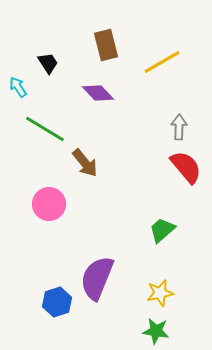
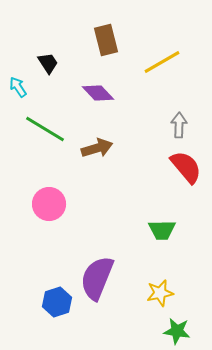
brown rectangle: moved 5 px up
gray arrow: moved 2 px up
brown arrow: moved 12 px right, 15 px up; rotated 68 degrees counterclockwise
green trapezoid: rotated 140 degrees counterclockwise
green star: moved 21 px right
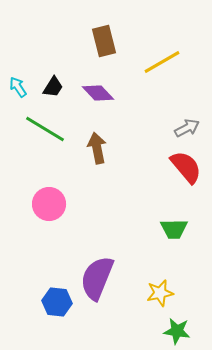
brown rectangle: moved 2 px left, 1 px down
black trapezoid: moved 5 px right, 24 px down; rotated 65 degrees clockwise
gray arrow: moved 8 px right, 3 px down; rotated 60 degrees clockwise
brown arrow: rotated 84 degrees counterclockwise
green trapezoid: moved 12 px right, 1 px up
blue hexagon: rotated 24 degrees clockwise
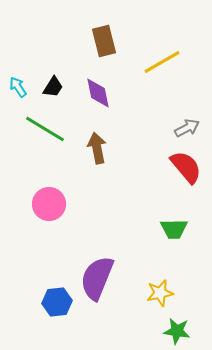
purple diamond: rotated 32 degrees clockwise
blue hexagon: rotated 12 degrees counterclockwise
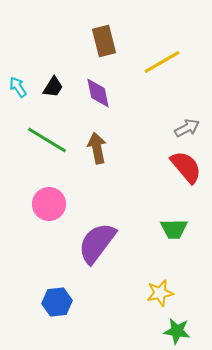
green line: moved 2 px right, 11 px down
purple semicircle: moved 35 px up; rotated 15 degrees clockwise
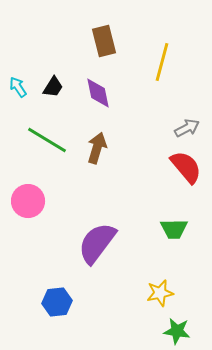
yellow line: rotated 45 degrees counterclockwise
brown arrow: rotated 28 degrees clockwise
pink circle: moved 21 px left, 3 px up
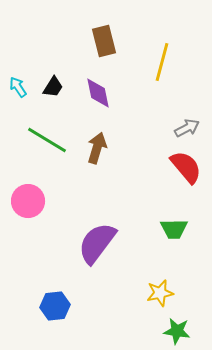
blue hexagon: moved 2 px left, 4 px down
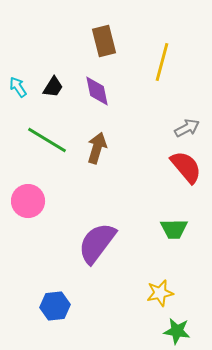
purple diamond: moved 1 px left, 2 px up
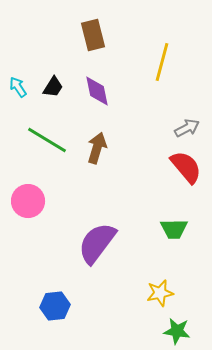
brown rectangle: moved 11 px left, 6 px up
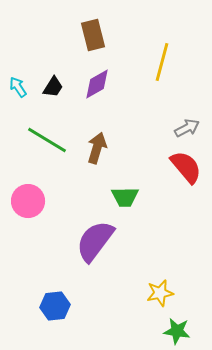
purple diamond: moved 7 px up; rotated 72 degrees clockwise
green trapezoid: moved 49 px left, 32 px up
purple semicircle: moved 2 px left, 2 px up
